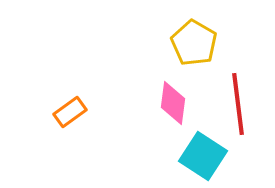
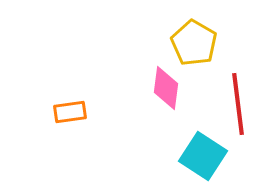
pink diamond: moved 7 px left, 15 px up
orange rectangle: rotated 28 degrees clockwise
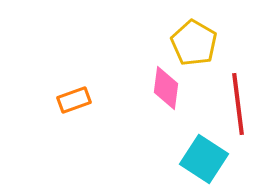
orange rectangle: moved 4 px right, 12 px up; rotated 12 degrees counterclockwise
cyan square: moved 1 px right, 3 px down
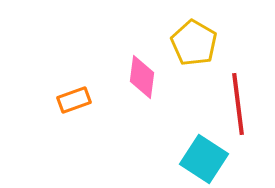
pink diamond: moved 24 px left, 11 px up
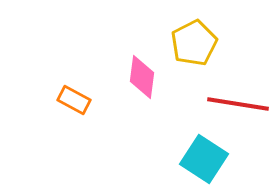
yellow pentagon: rotated 15 degrees clockwise
orange rectangle: rotated 48 degrees clockwise
red line: rotated 74 degrees counterclockwise
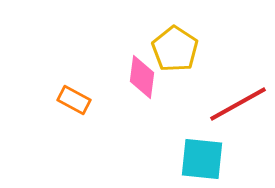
yellow pentagon: moved 19 px left, 6 px down; rotated 12 degrees counterclockwise
red line: rotated 38 degrees counterclockwise
cyan square: moved 2 px left; rotated 27 degrees counterclockwise
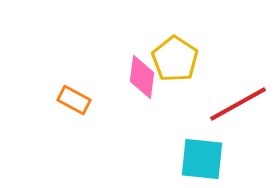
yellow pentagon: moved 10 px down
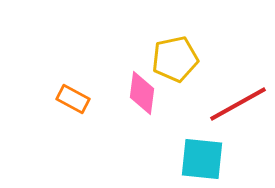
yellow pentagon: rotated 27 degrees clockwise
pink diamond: moved 16 px down
orange rectangle: moved 1 px left, 1 px up
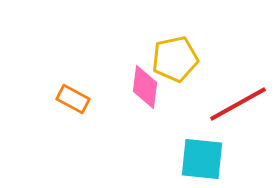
pink diamond: moved 3 px right, 6 px up
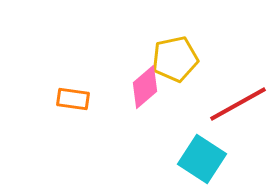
pink diamond: rotated 42 degrees clockwise
orange rectangle: rotated 20 degrees counterclockwise
cyan square: rotated 27 degrees clockwise
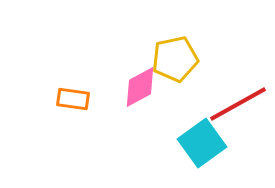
pink diamond: moved 5 px left; rotated 12 degrees clockwise
cyan square: moved 16 px up; rotated 21 degrees clockwise
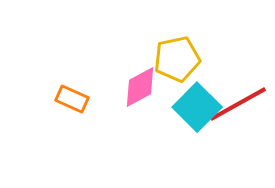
yellow pentagon: moved 2 px right
orange rectangle: moved 1 px left; rotated 16 degrees clockwise
cyan square: moved 5 px left, 36 px up; rotated 9 degrees counterclockwise
